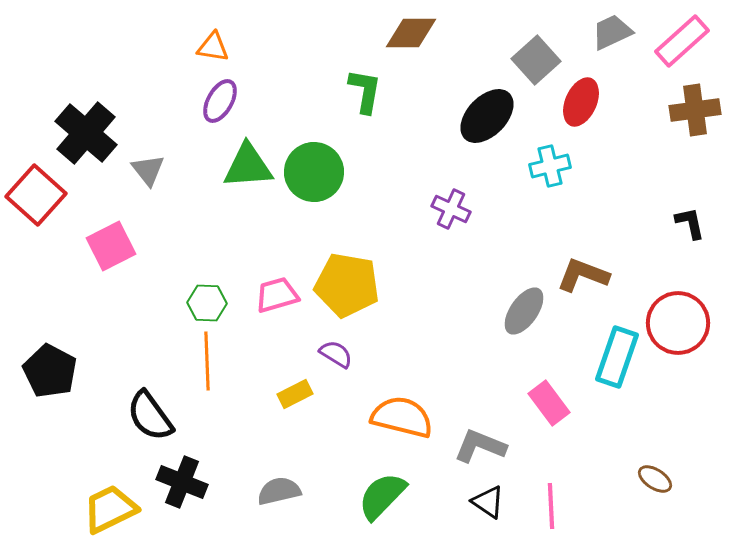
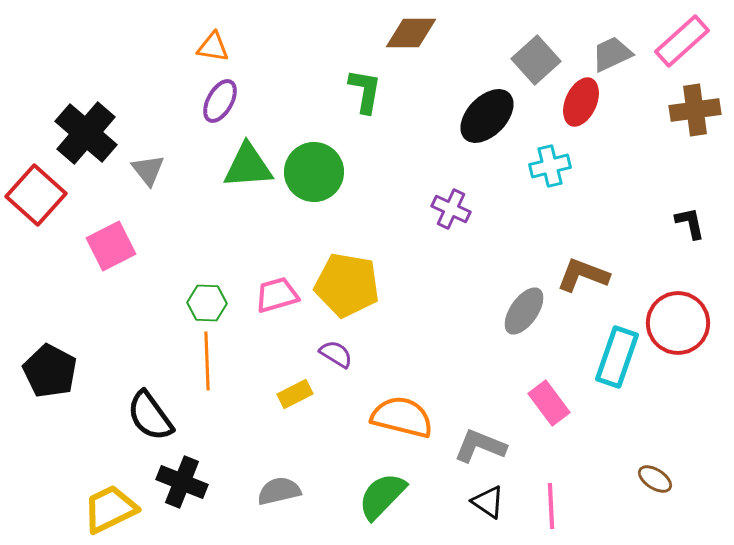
gray trapezoid at (612, 32): moved 22 px down
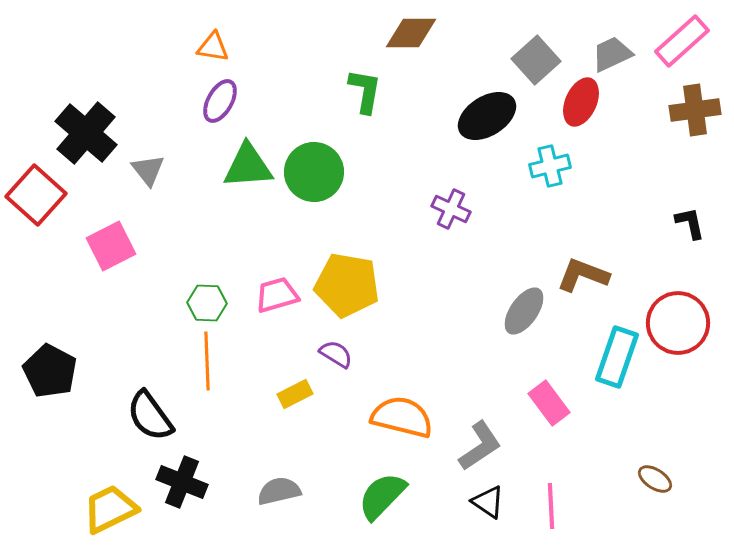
black ellipse at (487, 116): rotated 14 degrees clockwise
gray L-shape at (480, 446): rotated 124 degrees clockwise
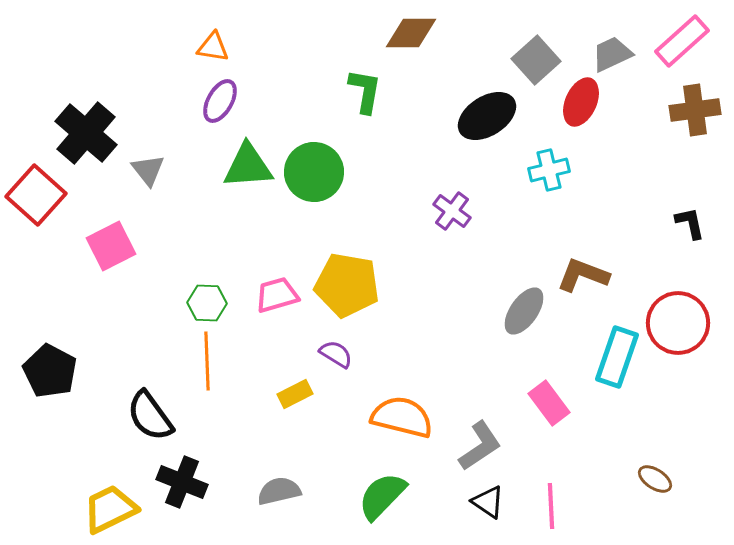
cyan cross at (550, 166): moved 1 px left, 4 px down
purple cross at (451, 209): moved 1 px right, 2 px down; rotated 12 degrees clockwise
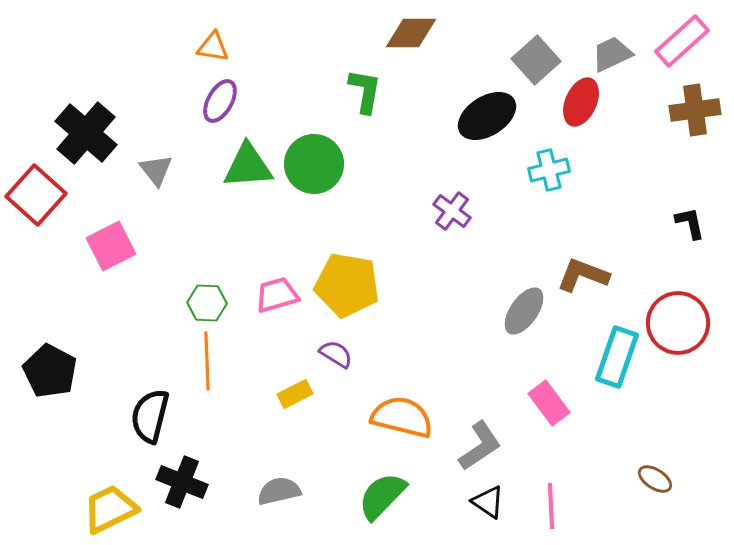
gray triangle at (148, 170): moved 8 px right
green circle at (314, 172): moved 8 px up
black semicircle at (150, 416): rotated 50 degrees clockwise
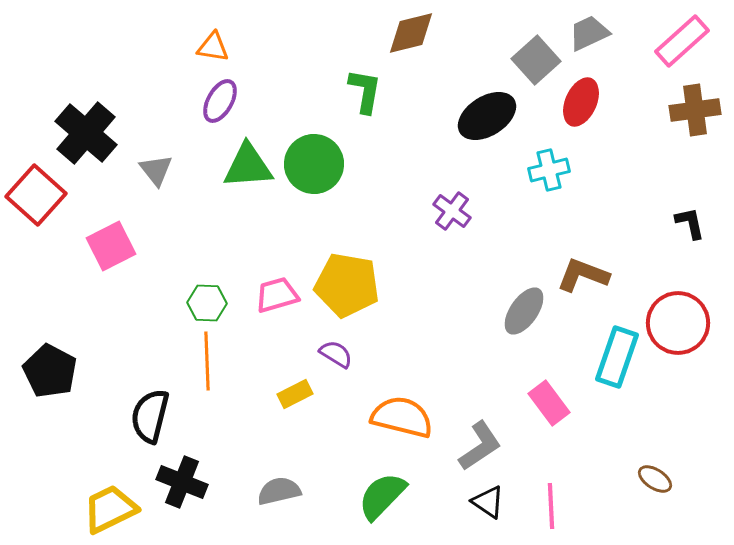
brown diamond at (411, 33): rotated 14 degrees counterclockwise
gray trapezoid at (612, 54): moved 23 px left, 21 px up
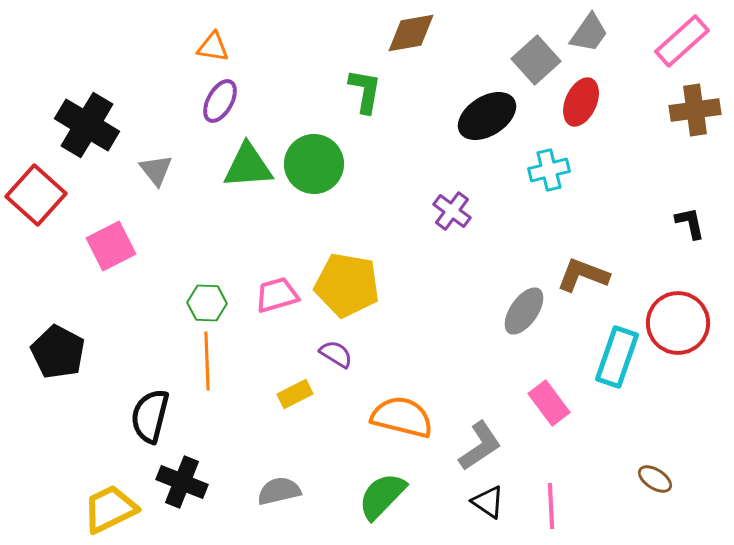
brown diamond at (411, 33): rotated 4 degrees clockwise
gray trapezoid at (589, 33): rotated 150 degrees clockwise
black cross at (86, 133): moved 1 px right, 8 px up; rotated 10 degrees counterclockwise
black pentagon at (50, 371): moved 8 px right, 19 px up
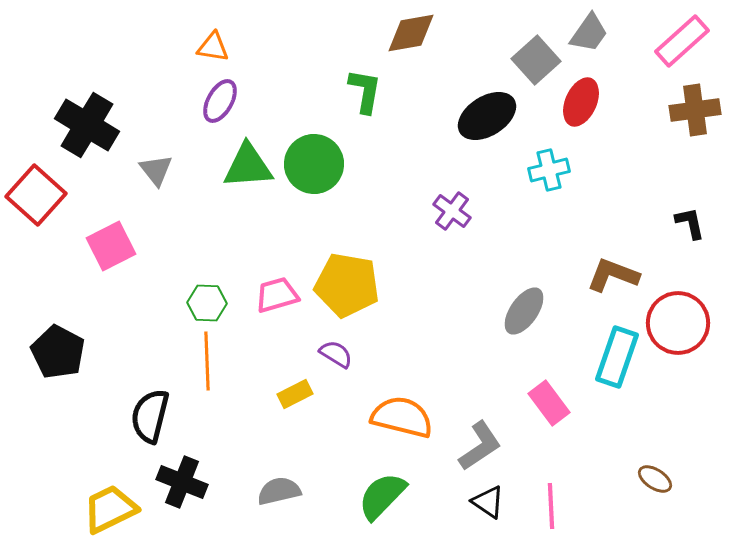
brown L-shape at (583, 275): moved 30 px right
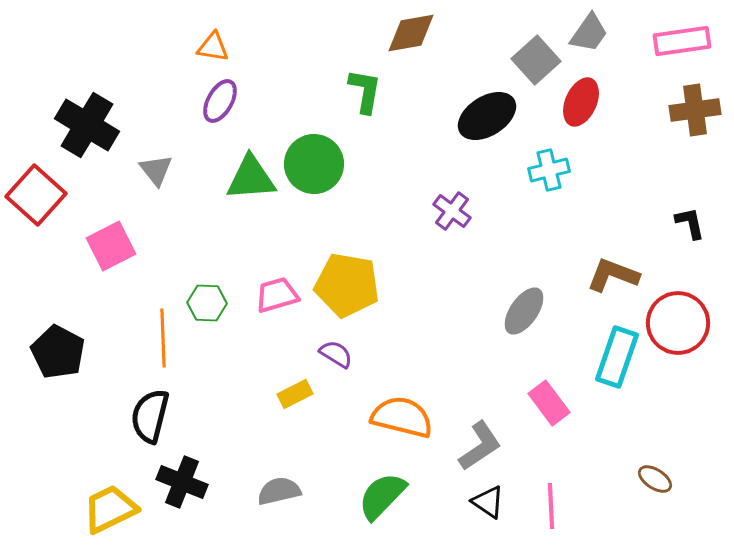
pink rectangle at (682, 41): rotated 34 degrees clockwise
green triangle at (248, 166): moved 3 px right, 12 px down
orange line at (207, 361): moved 44 px left, 23 px up
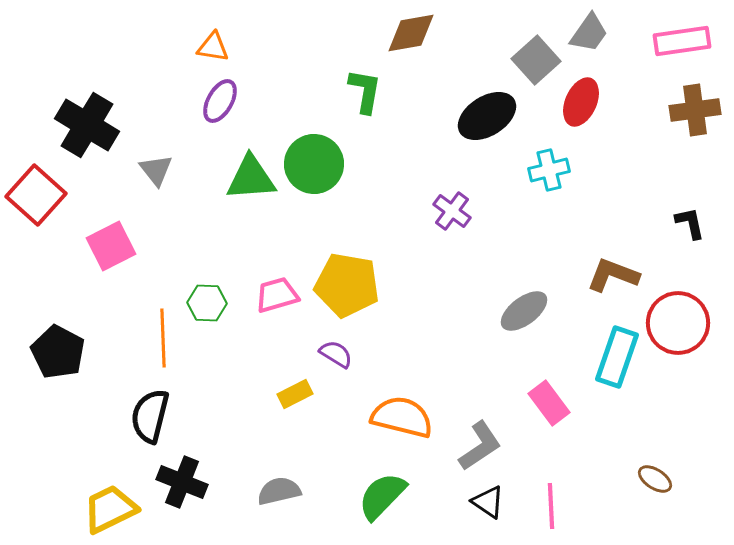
gray ellipse at (524, 311): rotated 18 degrees clockwise
